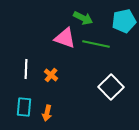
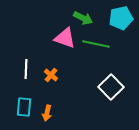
cyan pentagon: moved 3 px left, 3 px up
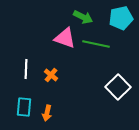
green arrow: moved 1 px up
white square: moved 7 px right
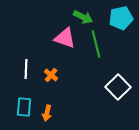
green line: rotated 64 degrees clockwise
